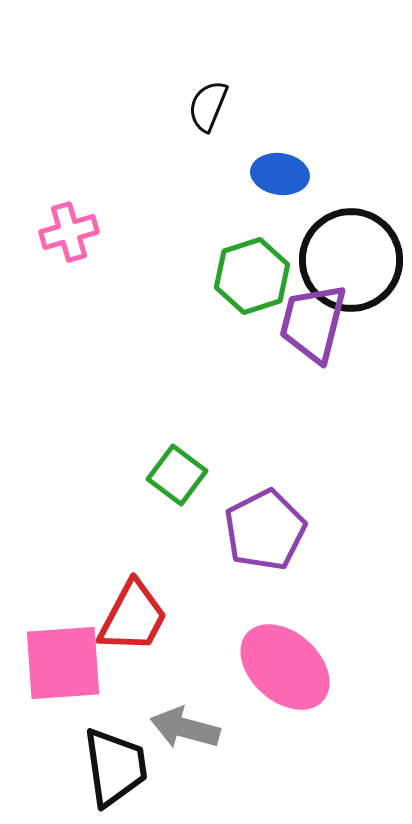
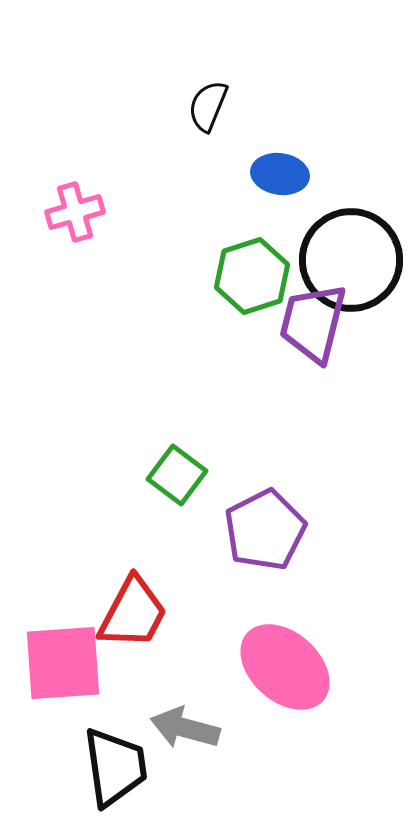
pink cross: moved 6 px right, 20 px up
red trapezoid: moved 4 px up
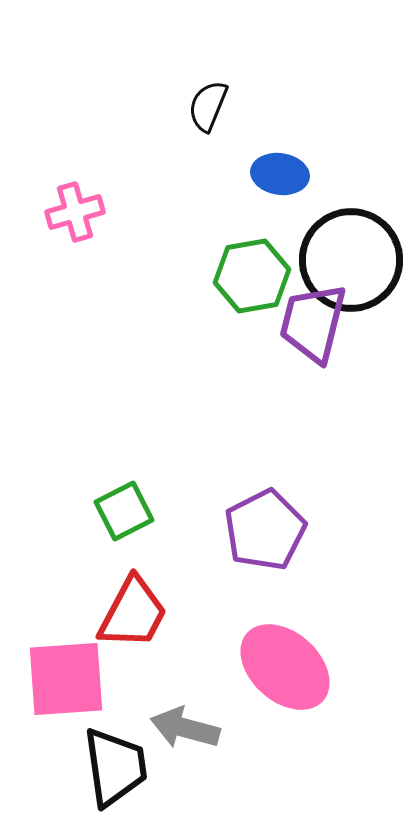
green hexagon: rotated 8 degrees clockwise
green square: moved 53 px left, 36 px down; rotated 26 degrees clockwise
pink square: moved 3 px right, 16 px down
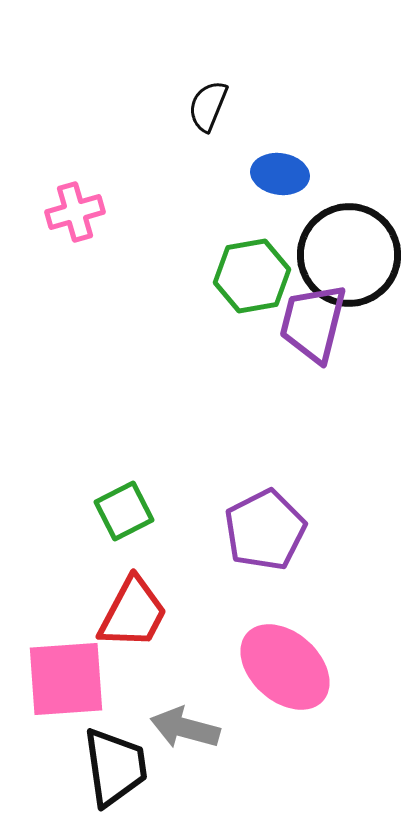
black circle: moved 2 px left, 5 px up
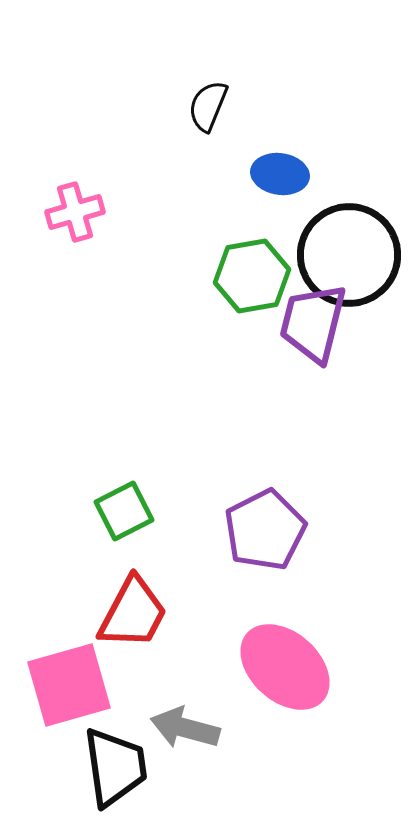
pink square: moved 3 px right, 6 px down; rotated 12 degrees counterclockwise
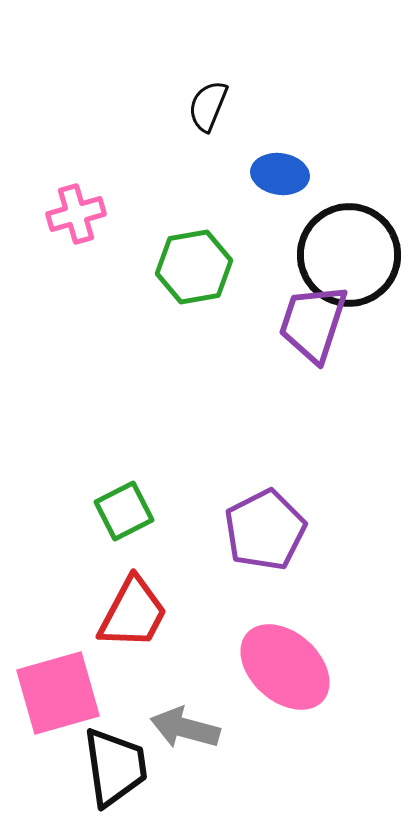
pink cross: moved 1 px right, 2 px down
green hexagon: moved 58 px left, 9 px up
purple trapezoid: rotated 4 degrees clockwise
pink square: moved 11 px left, 8 px down
